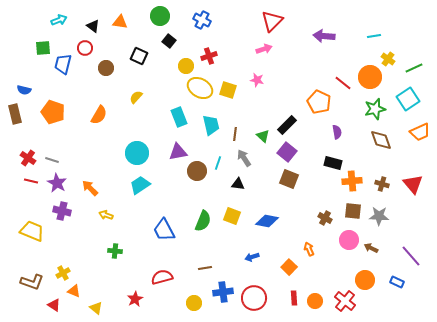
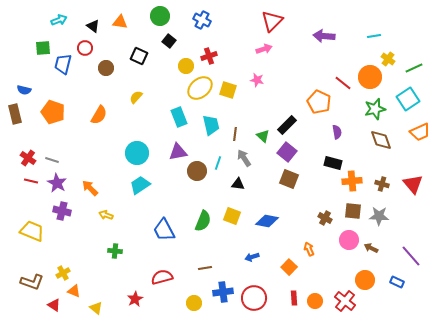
yellow ellipse at (200, 88): rotated 70 degrees counterclockwise
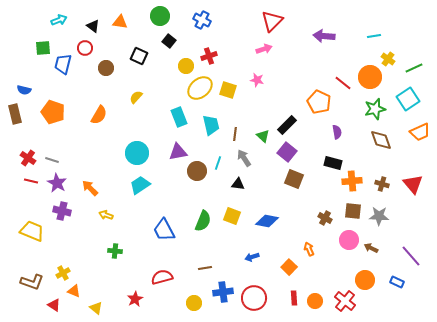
brown square at (289, 179): moved 5 px right
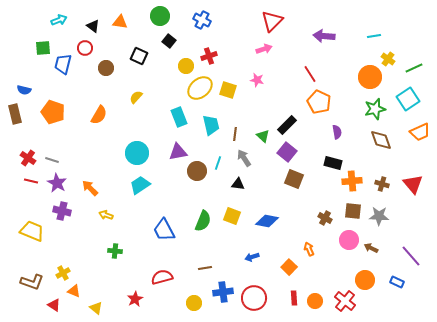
red line at (343, 83): moved 33 px left, 9 px up; rotated 18 degrees clockwise
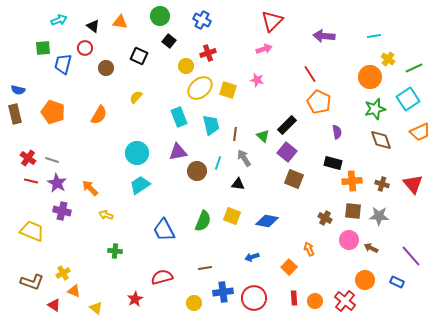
red cross at (209, 56): moved 1 px left, 3 px up
blue semicircle at (24, 90): moved 6 px left
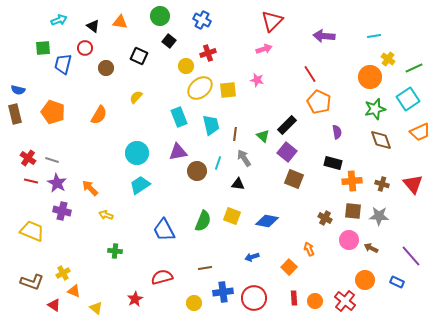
yellow square at (228, 90): rotated 24 degrees counterclockwise
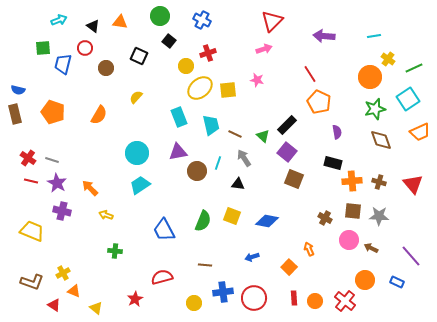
brown line at (235, 134): rotated 72 degrees counterclockwise
brown cross at (382, 184): moved 3 px left, 2 px up
brown line at (205, 268): moved 3 px up; rotated 16 degrees clockwise
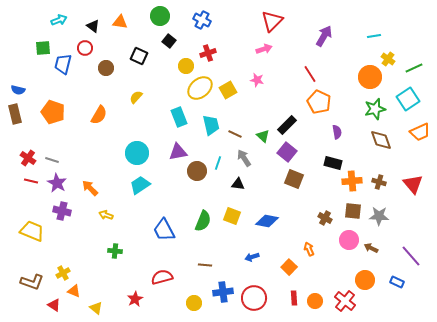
purple arrow at (324, 36): rotated 115 degrees clockwise
yellow square at (228, 90): rotated 24 degrees counterclockwise
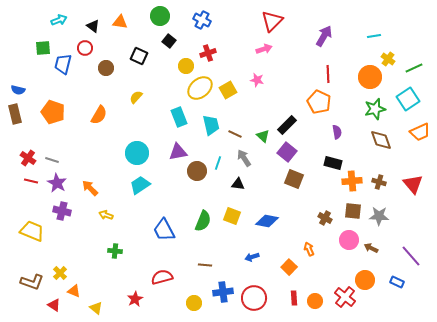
red line at (310, 74): moved 18 px right; rotated 30 degrees clockwise
yellow cross at (63, 273): moved 3 px left; rotated 16 degrees counterclockwise
red cross at (345, 301): moved 4 px up
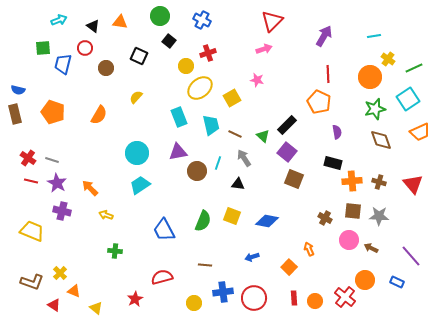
yellow square at (228, 90): moved 4 px right, 8 px down
